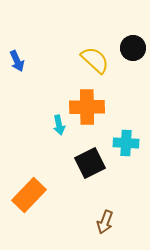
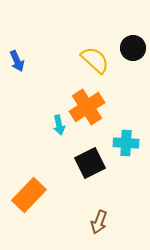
orange cross: rotated 32 degrees counterclockwise
brown arrow: moved 6 px left
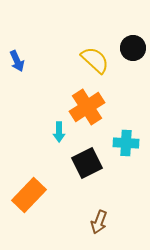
cyan arrow: moved 7 px down; rotated 12 degrees clockwise
black square: moved 3 px left
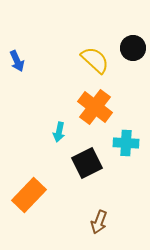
orange cross: moved 8 px right; rotated 20 degrees counterclockwise
cyan arrow: rotated 12 degrees clockwise
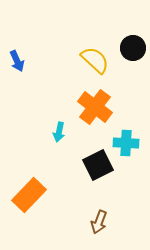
black square: moved 11 px right, 2 px down
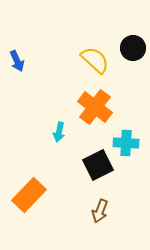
brown arrow: moved 1 px right, 11 px up
